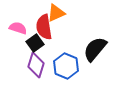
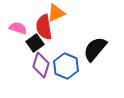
purple diamond: moved 5 px right
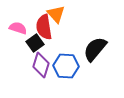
orange triangle: moved 1 px down; rotated 48 degrees counterclockwise
blue hexagon: rotated 20 degrees counterclockwise
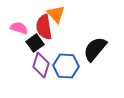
pink semicircle: moved 1 px right
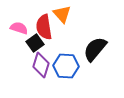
orange triangle: moved 6 px right
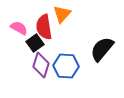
orange triangle: rotated 24 degrees clockwise
pink semicircle: rotated 12 degrees clockwise
black semicircle: moved 7 px right
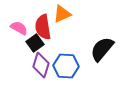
orange triangle: rotated 24 degrees clockwise
red semicircle: moved 1 px left
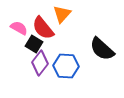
orange triangle: rotated 24 degrees counterclockwise
red semicircle: moved 1 px down; rotated 30 degrees counterclockwise
black square: moved 1 px left, 1 px down; rotated 24 degrees counterclockwise
black semicircle: rotated 88 degrees counterclockwise
purple diamond: moved 1 px left, 2 px up; rotated 20 degrees clockwise
